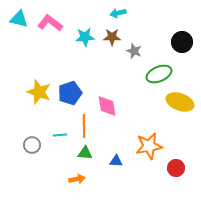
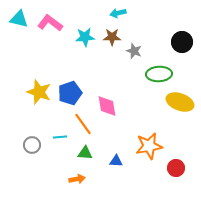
green ellipse: rotated 20 degrees clockwise
orange line: moved 1 px left, 2 px up; rotated 35 degrees counterclockwise
cyan line: moved 2 px down
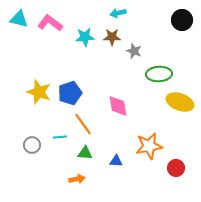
black circle: moved 22 px up
pink diamond: moved 11 px right
